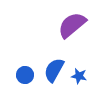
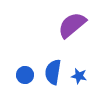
blue semicircle: moved 1 px left, 2 px down; rotated 20 degrees counterclockwise
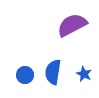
purple semicircle: rotated 12 degrees clockwise
blue star: moved 5 px right, 2 px up; rotated 14 degrees clockwise
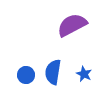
blue circle: moved 1 px right
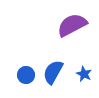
blue semicircle: rotated 20 degrees clockwise
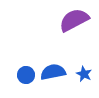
purple semicircle: moved 2 px right, 5 px up
blue semicircle: rotated 50 degrees clockwise
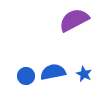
blue circle: moved 1 px down
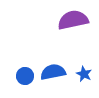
purple semicircle: moved 1 px left; rotated 16 degrees clockwise
blue circle: moved 1 px left
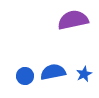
blue star: rotated 21 degrees clockwise
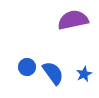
blue semicircle: moved 1 px down; rotated 65 degrees clockwise
blue circle: moved 2 px right, 9 px up
